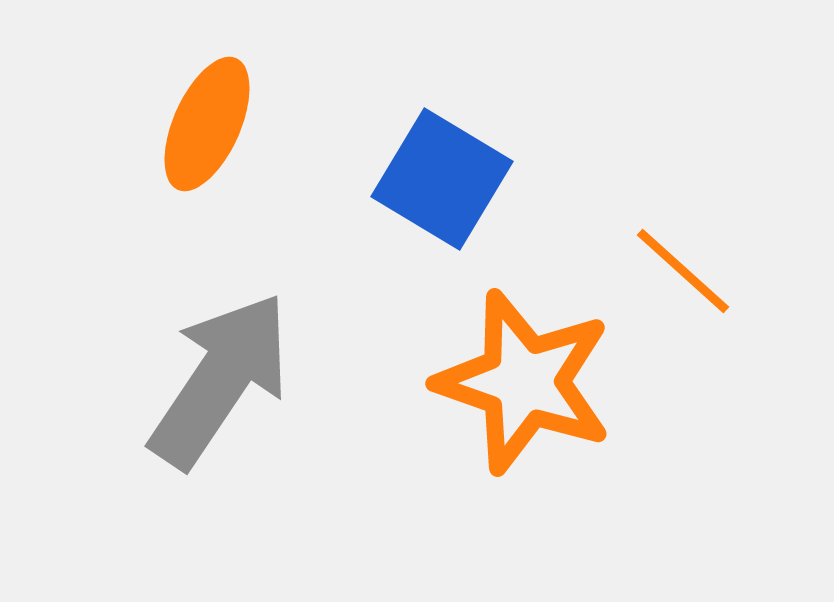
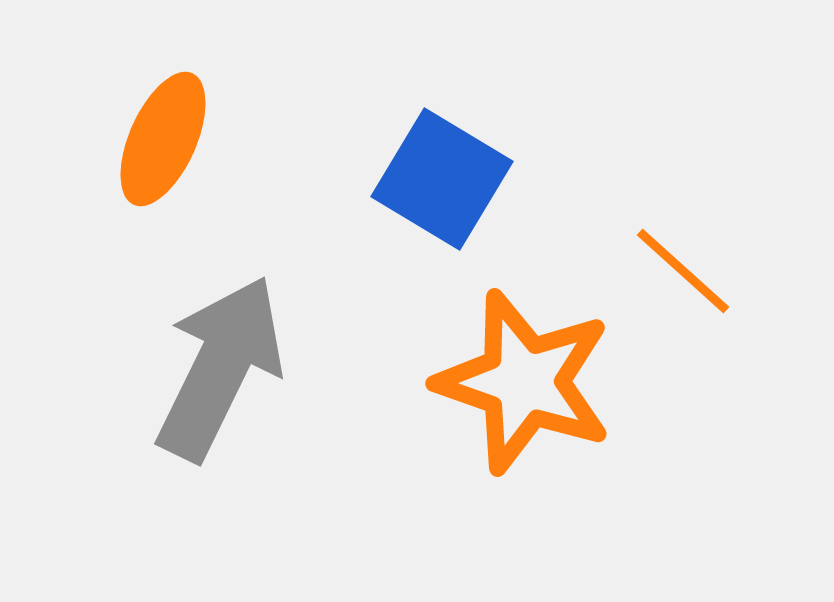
orange ellipse: moved 44 px left, 15 px down
gray arrow: moved 12 px up; rotated 8 degrees counterclockwise
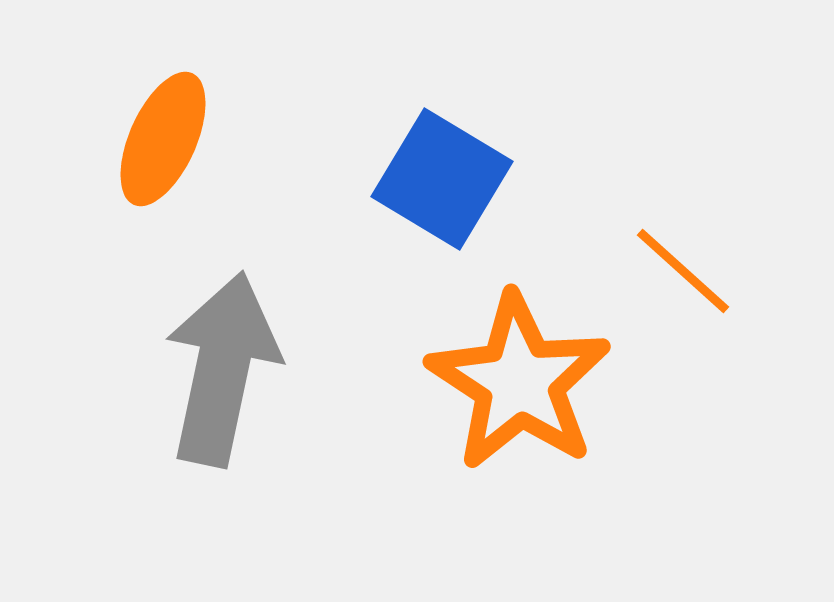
gray arrow: moved 2 px right, 1 px down; rotated 14 degrees counterclockwise
orange star: moved 5 px left; rotated 14 degrees clockwise
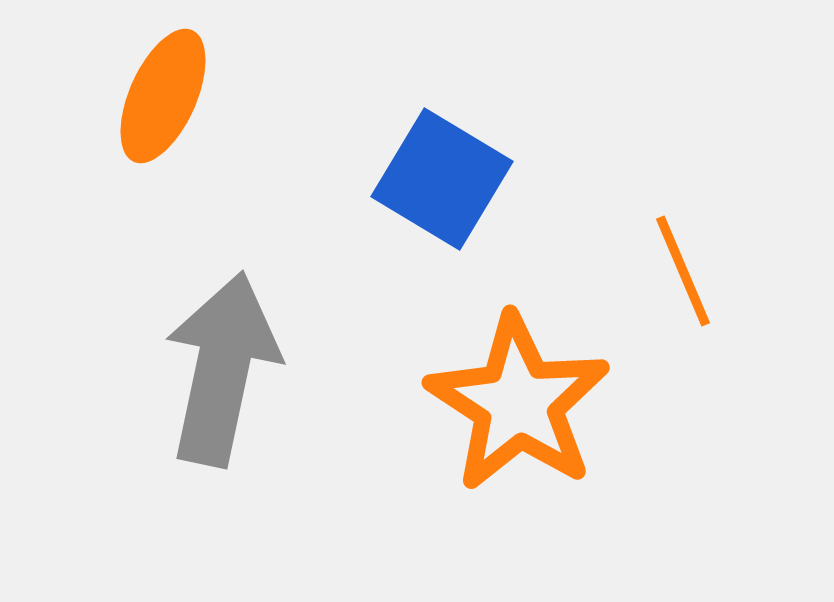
orange ellipse: moved 43 px up
orange line: rotated 25 degrees clockwise
orange star: moved 1 px left, 21 px down
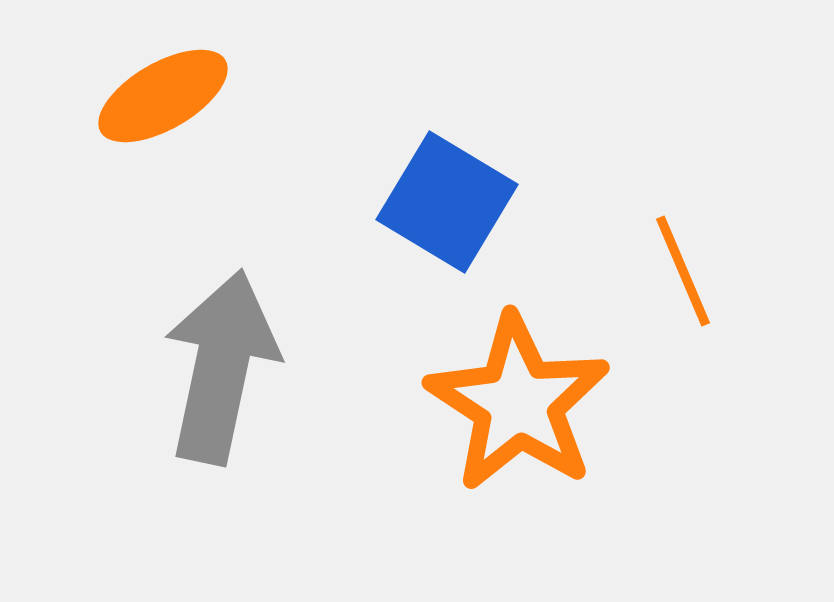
orange ellipse: rotated 36 degrees clockwise
blue square: moved 5 px right, 23 px down
gray arrow: moved 1 px left, 2 px up
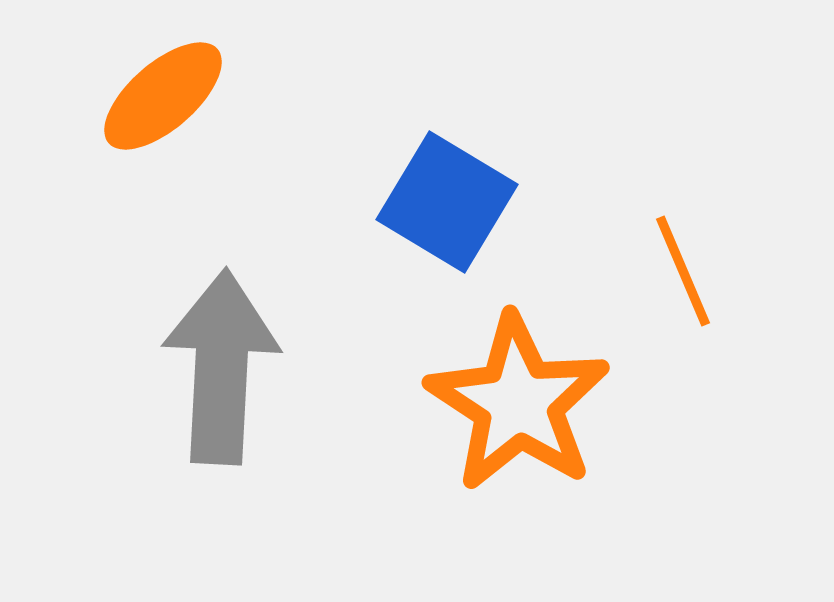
orange ellipse: rotated 11 degrees counterclockwise
gray arrow: rotated 9 degrees counterclockwise
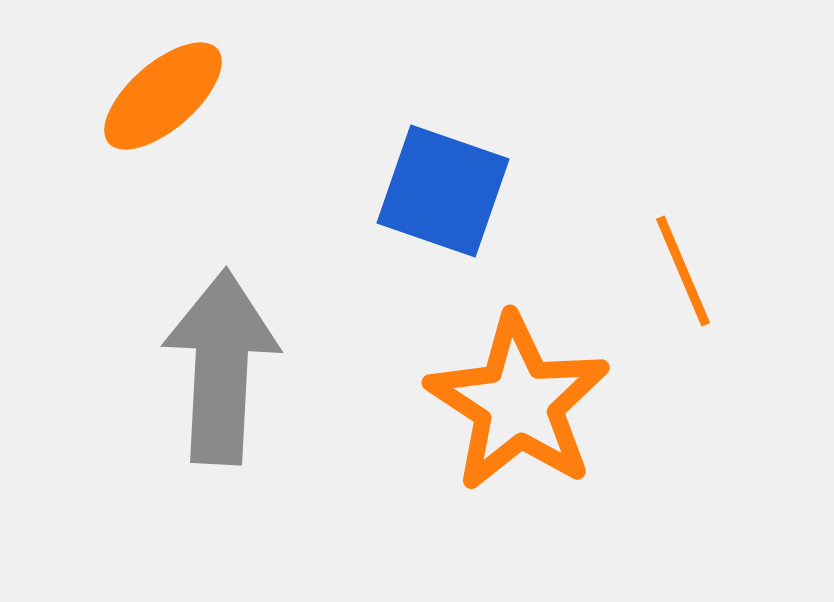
blue square: moved 4 px left, 11 px up; rotated 12 degrees counterclockwise
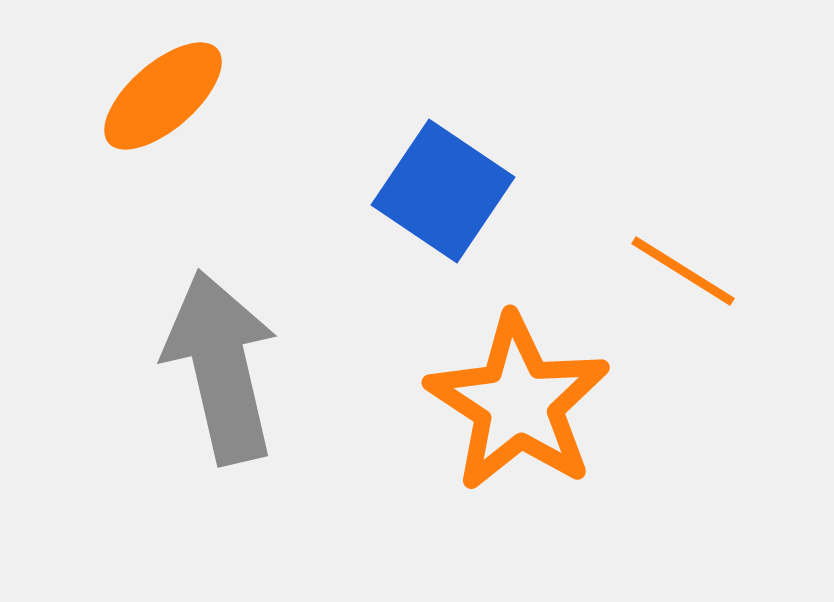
blue square: rotated 15 degrees clockwise
orange line: rotated 35 degrees counterclockwise
gray arrow: rotated 16 degrees counterclockwise
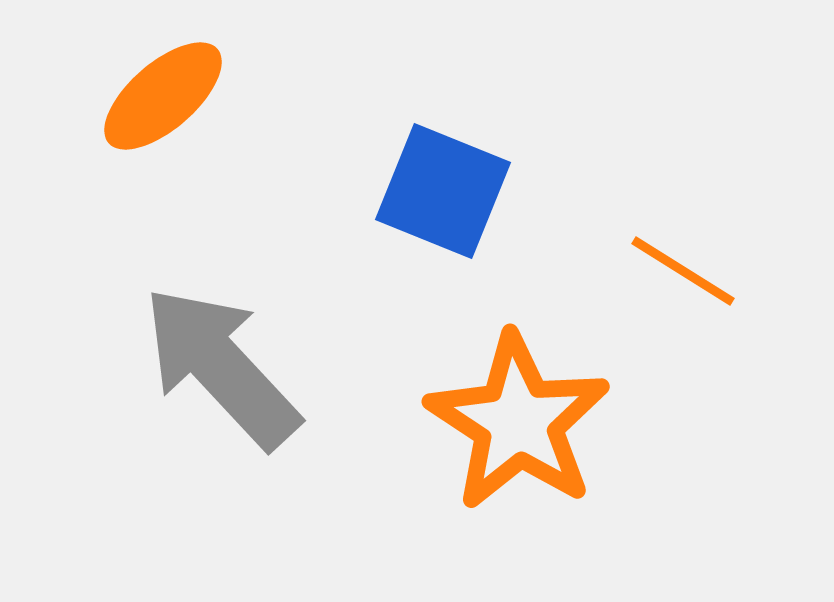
blue square: rotated 12 degrees counterclockwise
gray arrow: rotated 30 degrees counterclockwise
orange star: moved 19 px down
